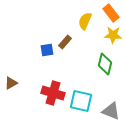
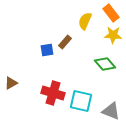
green diamond: rotated 55 degrees counterclockwise
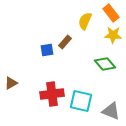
red cross: moved 1 px left, 1 px down; rotated 25 degrees counterclockwise
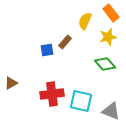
yellow star: moved 5 px left, 2 px down; rotated 18 degrees counterclockwise
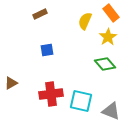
yellow star: rotated 18 degrees counterclockwise
brown rectangle: moved 25 px left, 28 px up; rotated 24 degrees clockwise
red cross: moved 1 px left
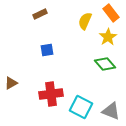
cyan square: moved 6 px down; rotated 15 degrees clockwise
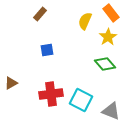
brown rectangle: rotated 24 degrees counterclockwise
cyan square: moved 7 px up
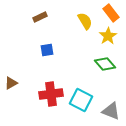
brown rectangle: moved 3 px down; rotated 24 degrees clockwise
yellow semicircle: rotated 126 degrees clockwise
yellow star: moved 1 px up
